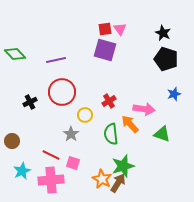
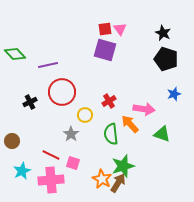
purple line: moved 8 px left, 5 px down
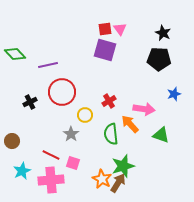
black pentagon: moved 7 px left; rotated 15 degrees counterclockwise
green triangle: moved 1 px left, 1 px down
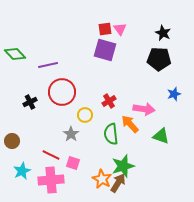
green triangle: moved 1 px down
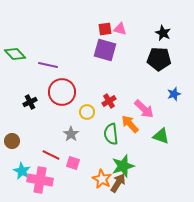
pink triangle: rotated 40 degrees counterclockwise
purple line: rotated 24 degrees clockwise
pink arrow: rotated 35 degrees clockwise
yellow circle: moved 2 px right, 3 px up
cyan star: rotated 18 degrees counterclockwise
pink cross: moved 11 px left; rotated 15 degrees clockwise
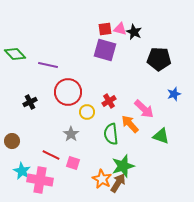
black star: moved 29 px left, 1 px up
red circle: moved 6 px right
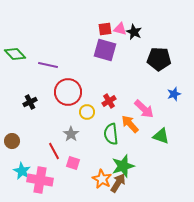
red line: moved 3 px right, 4 px up; rotated 36 degrees clockwise
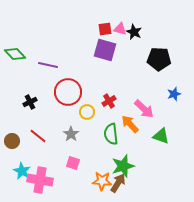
red line: moved 16 px left, 15 px up; rotated 24 degrees counterclockwise
orange star: moved 2 px down; rotated 24 degrees counterclockwise
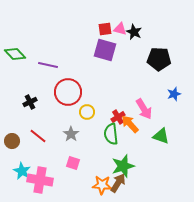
red cross: moved 9 px right, 16 px down
pink arrow: rotated 15 degrees clockwise
orange star: moved 4 px down
